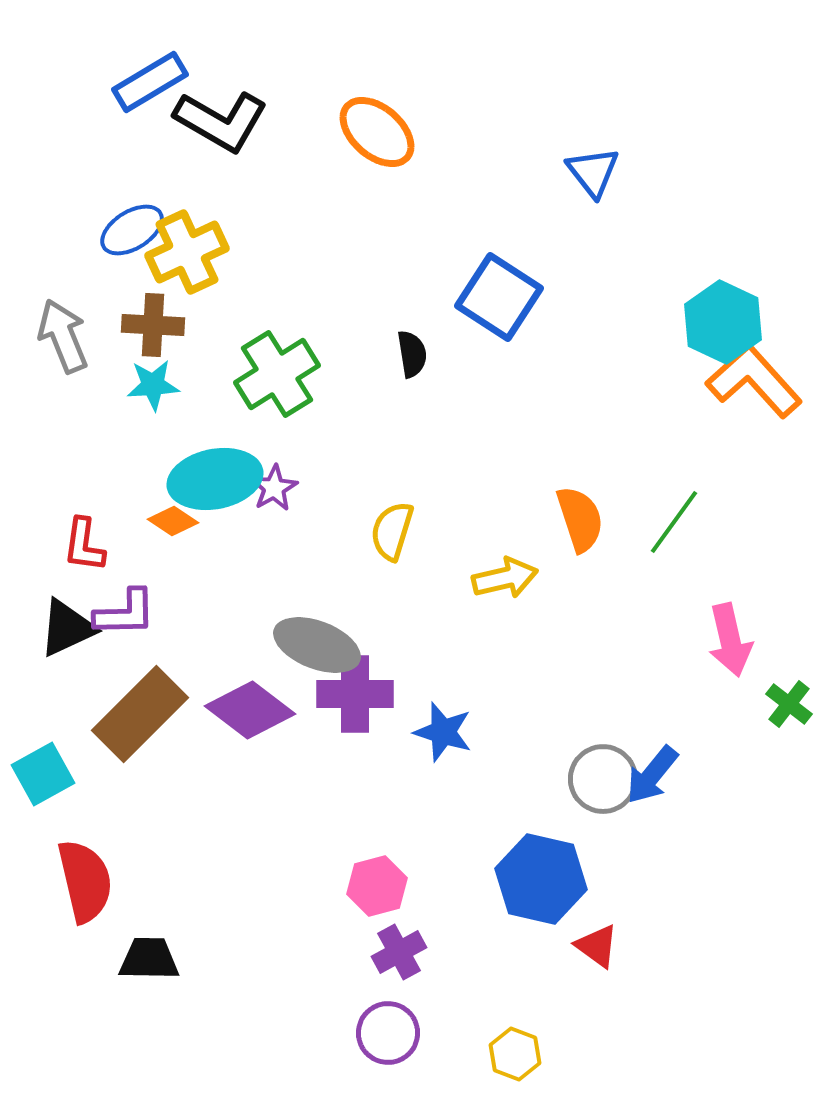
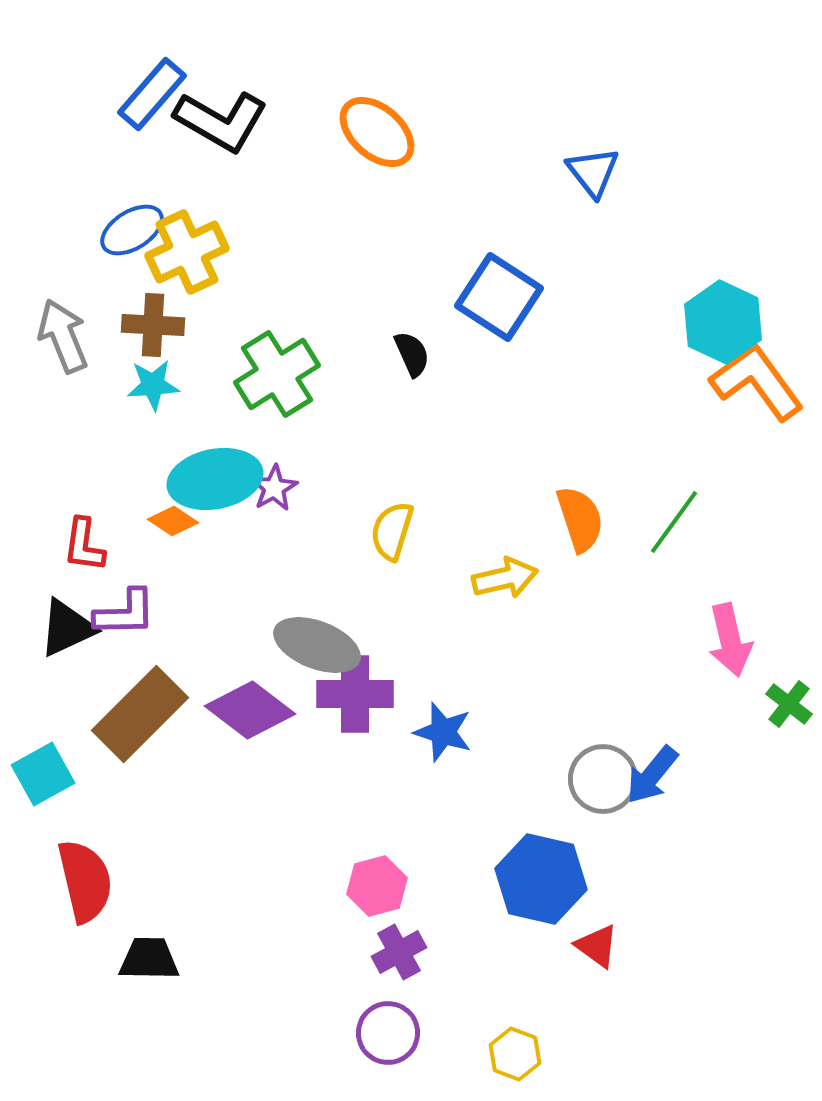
blue rectangle at (150, 82): moved 2 px right, 12 px down; rotated 18 degrees counterclockwise
black semicircle at (412, 354): rotated 15 degrees counterclockwise
orange L-shape at (754, 381): moved 3 px right, 1 px down; rotated 6 degrees clockwise
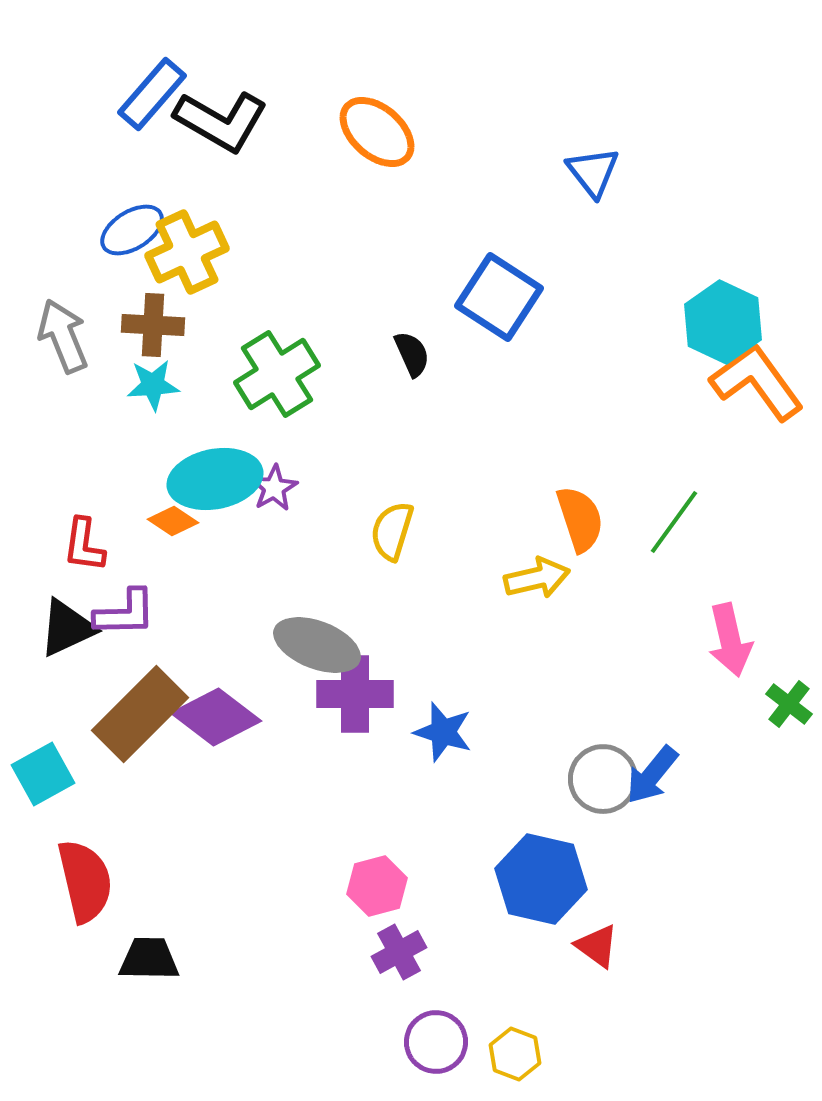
yellow arrow at (505, 578): moved 32 px right
purple diamond at (250, 710): moved 34 px left, 7 px down
purple circle at (388, 1033): moved 48 px right, 9 px down
